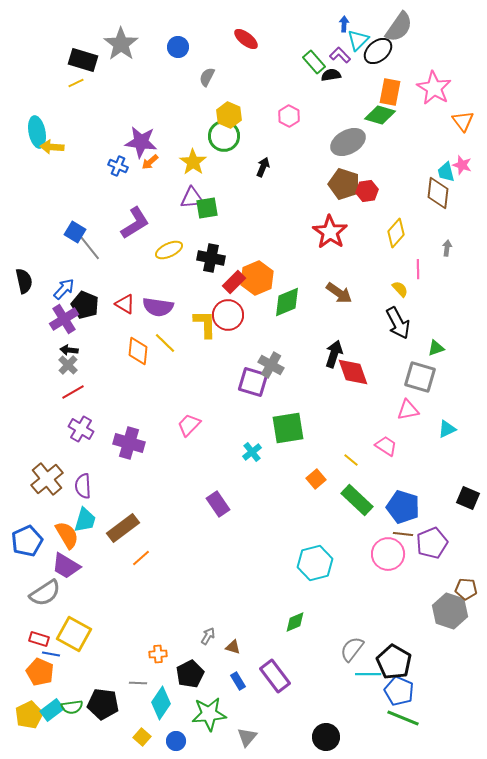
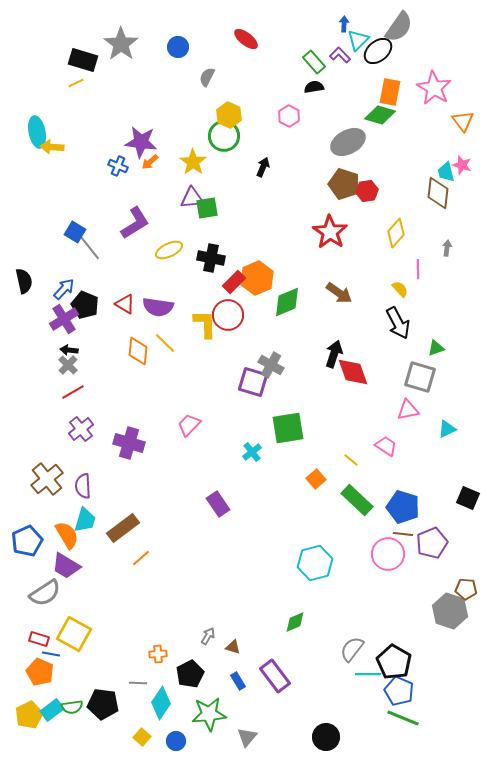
black semicircle at (331, 75): moved 17 px left, 12 px down
purple cross at (81, 429): rotated 20 degrees clockwise
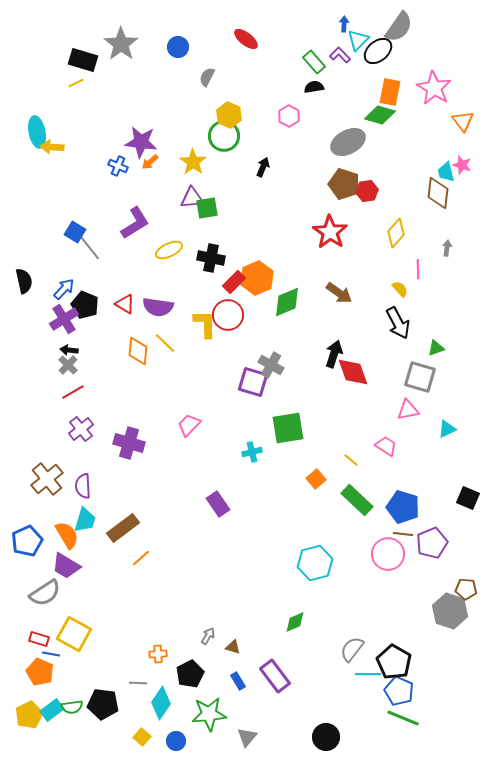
cyan cross at (252, 452): rotated 24 degrees clockwise
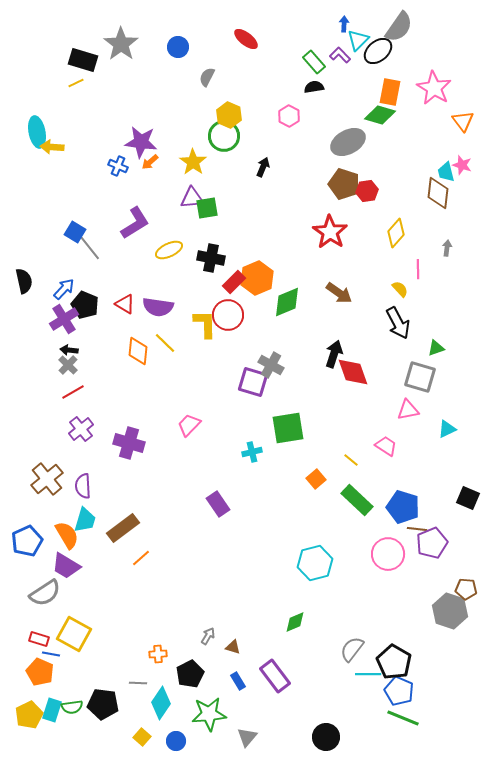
brown line at (403, 534): moved 14 px right, 5 px up
cyan rectangle at (52, 710): rotated 35 degrees counterclockwise
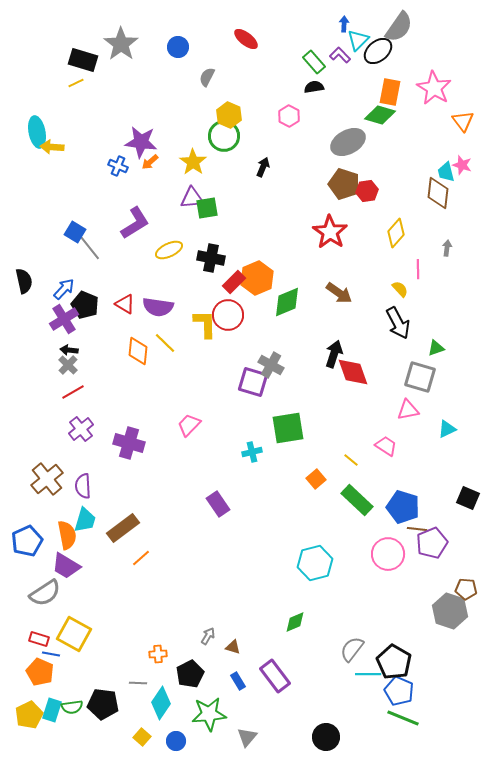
orange semicircle at (67, 535): rotated 20 degrees clockwise
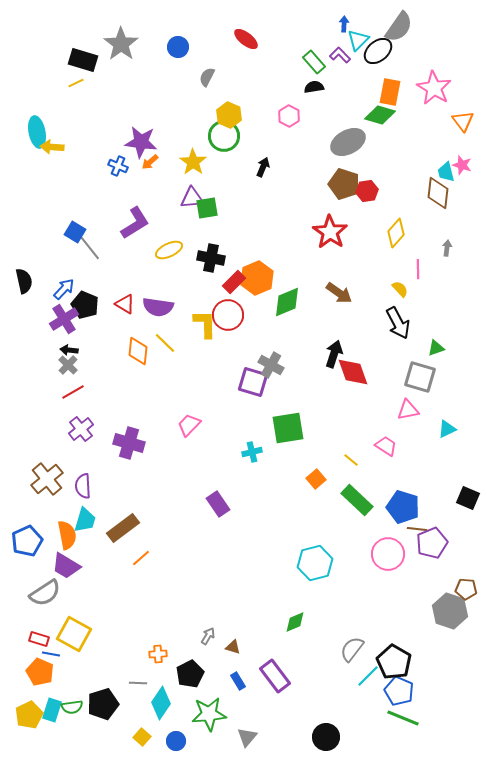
cyan line at (368, 674): moved 2 px down; rotated 45 degrees counterclockwise
black pentagon at (103, 704): rotated 24 degrees counterclockwise
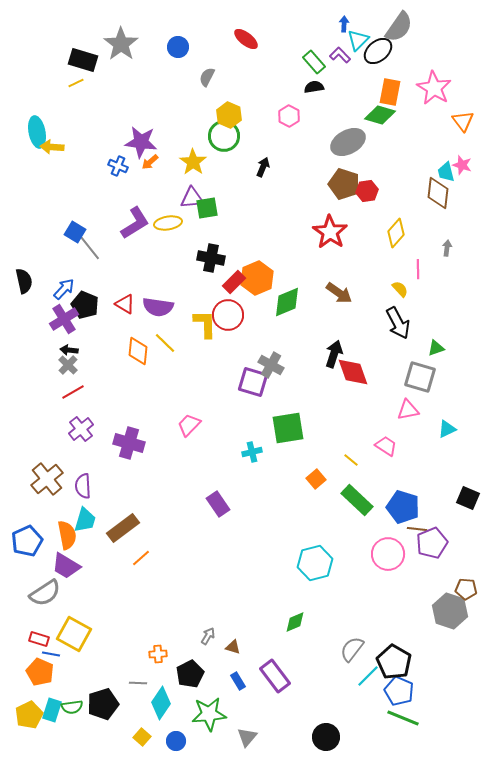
yellow ellipse at (169, 250): moved 1 px left, 27 px up; rotated 16 degrees clockwise
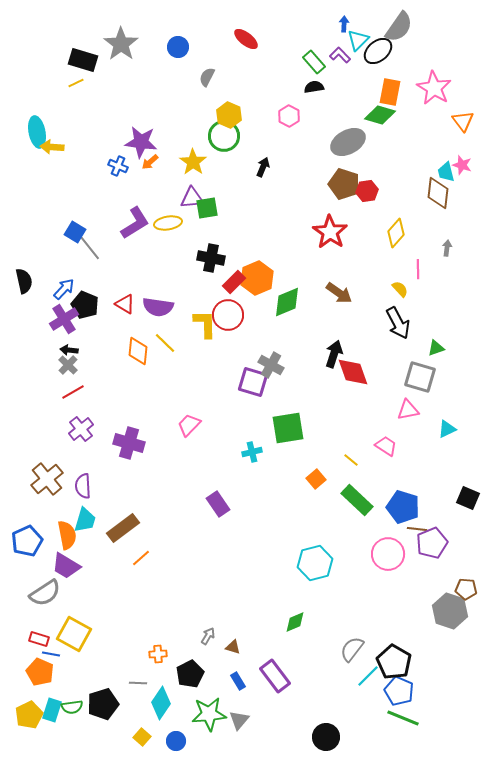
gray triangle at (247, 737): moved 8 px left, 17 px up
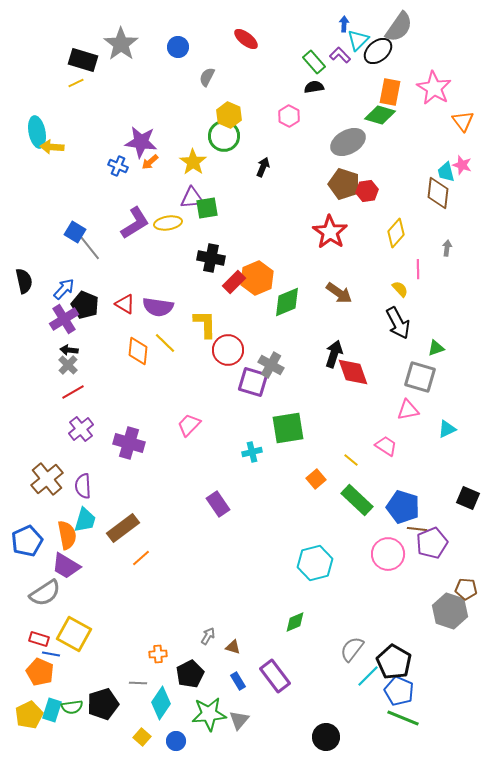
red circle at (228, 315): moved 35 px down
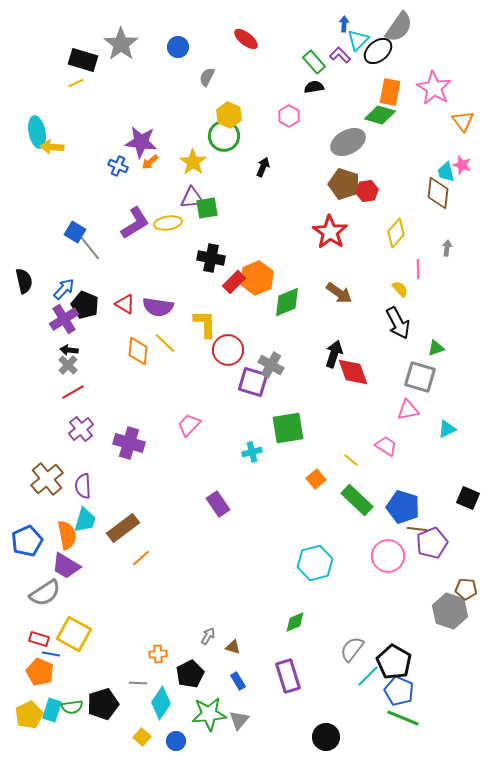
pink circle at (388, 554): moved 2 px down
purple rectangle at (275, 676): moved 13 px right; rotated 20 degrees clockwise
